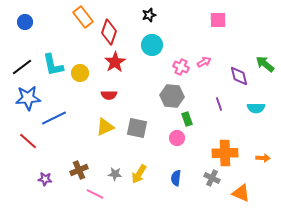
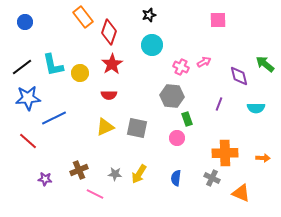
red star: moved 3 px left, 2 px down
purple line: rotated 40 degrees clockwise
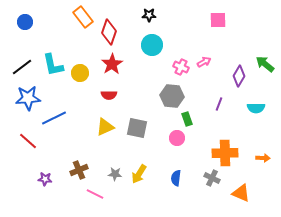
black star: rotated 16 degrees clockwise
purple diamond: rotated 45 degrees clockwise
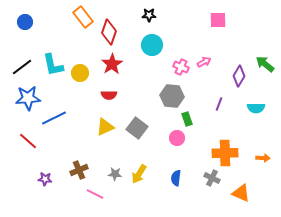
gray square: rotated 25 degrees clockwise
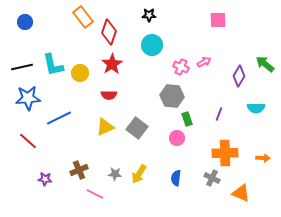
black line: rotated 25 degrees clockwise
purple line: moved 10 px down
blue line: moved 5 px right
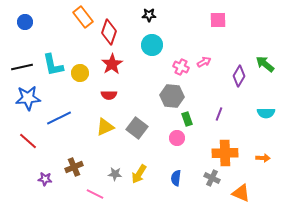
cyan semicircle: moved 10 px right, 5 px down
brown cross: moved 5 px left, 3 px up
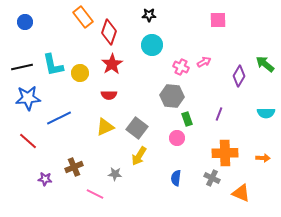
yellow arrow: moved 18 px up
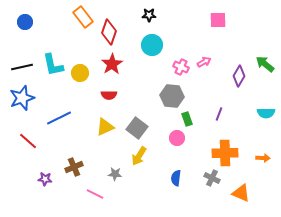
blue star: moved 6 px left; rotated 15 degrees counterclockwise
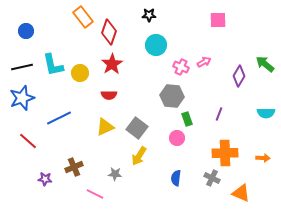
blue circle: moved 1 px right, 9 px down
cyan circle: moved 4 px right
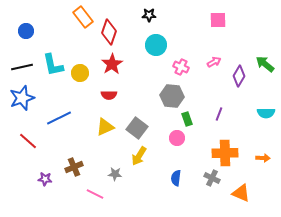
pink arrow: moved 10 px right
